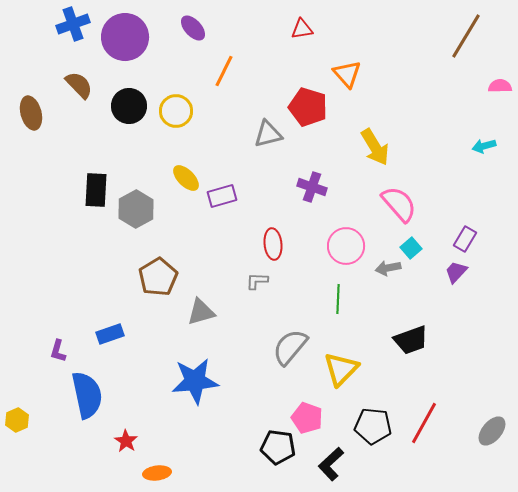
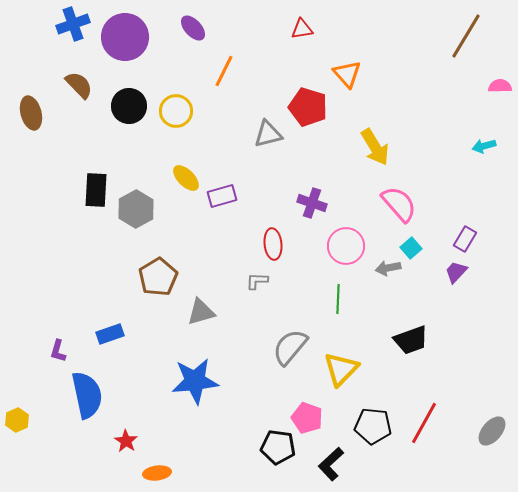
purple cross at (312, 187): moved 16 px down
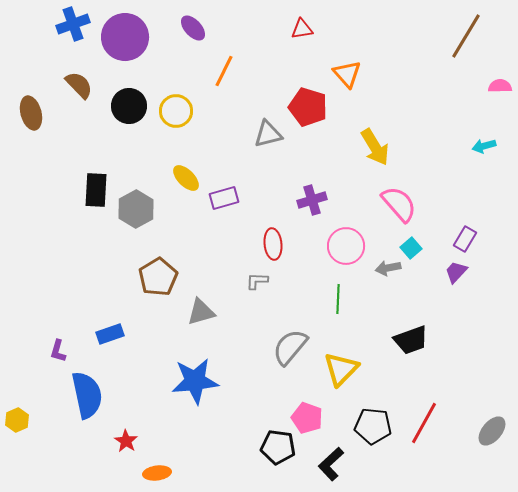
purple rectangle at (222, 196): moved 2 px right, 2 px down
purple cross at (312, 203): moved 3 px up; rotated 36 degrees counterclockwise
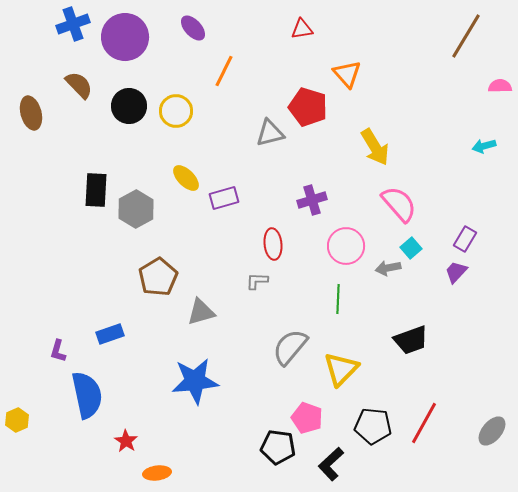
gray triangle at (268, 134): moved 2 px right, 1 px up
